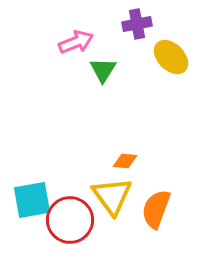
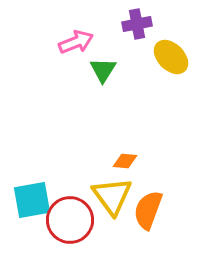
orange semicircle: moved 8 px left, 1 px down
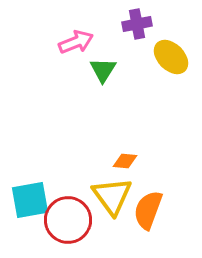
cyan square: moved 2 px left
red circle: moved 2 px left
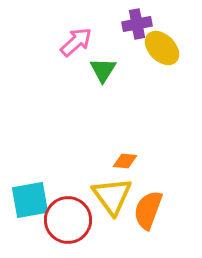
pink arrow: rotated 20 degrees counterclockwise
yellow ellipse: moved 9 px left, 9 px up
